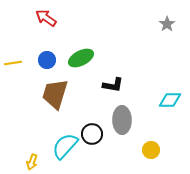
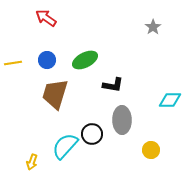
gray star: moved 14 px left, 3 px down
green ellipse: moved 4 px right, 2 px down
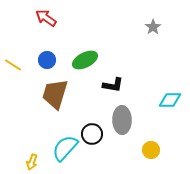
yellow line: moved 2 px down; rotated 42 degrees clockwise
cyan semicircle: moved 2 px down
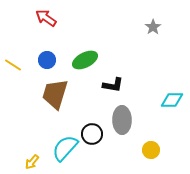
cyan diamond: moved 2 px right
yellow arrow: rotated 21 degrees clockwise
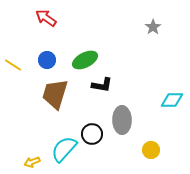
black L-shape: moved 11 px left
cyan semicircle: moved 1 px left, 1 px down
yellow arrow: rotated 28 degrees clockwise
